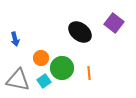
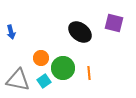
purple square: rotated 24 degrees counterclockwise
blue arrow: moved 4 px left, 7 px up
green circle: moved 1 px right
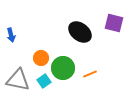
blue arrow: moved 3 px down
orange line: moved 1 px right, 1 px down; rotated 72 degrees clockwise
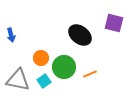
black ellipse: moved 3 px down
green circle: moved 1 px right, 1 px up
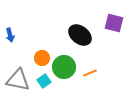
blue arrow: moved 1 px left
orange circle: moved 1 px right
orange line: moved 1 px up
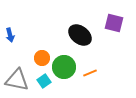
gray triangle: moved 1 px left
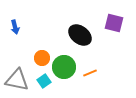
blue arrow: moved 5 px right, 8 px up
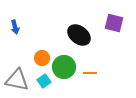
black ellipse: moved 1 px left
orange line: rotated 24 degrees clockwise
